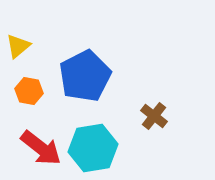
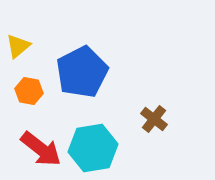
blue pentagon: moved 3 px left, 4 px up
brown cross: moved 3 px down
red arrow: moved 1 px down
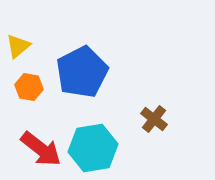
orange hexagon: moved 4 px up
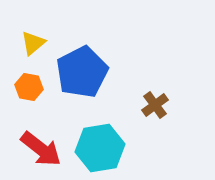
yellow triangle: moved 15 px right, 3 px up
brown cross: moved 1 px right, 14 px up; rotated 16 degrees clockwise
cyan hexagon: moved 7 px right
